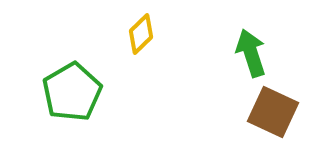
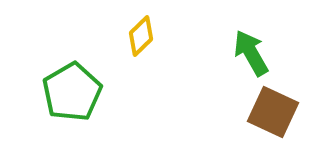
yellow diamond: moved 2 px down
green arrow: rotated 12 degrees counterclockwise
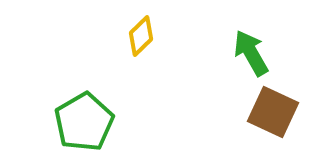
green pentagon: moved 12 px right, 30 px down
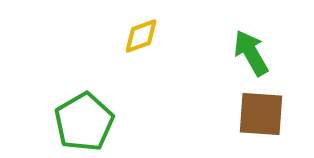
yellow diamond: rotated 24 degrees clockwise
brown square: moved 12 px left, 2 px down; rotated 21 degrees counterclockwise
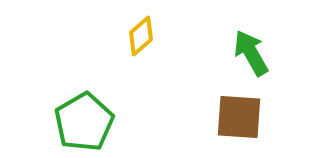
yellow diamond: rotated 21 degrees counterclockwise
brown square: moved 22 px left, 3 px down
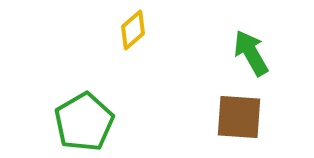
yellow diamond: moved 8 px left, 6 px up
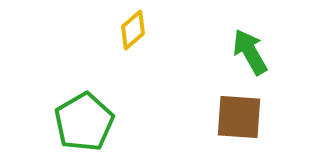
green arrow: moved 1 px left, 1 px up
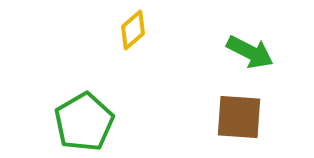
green arrow: rotated 147 degrees clockwise
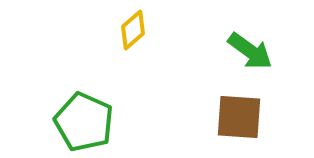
green arrow: moved 1 px up; rotated 9 degrees clockwise
green pentagon: rotated 18 degrees counterclockwise
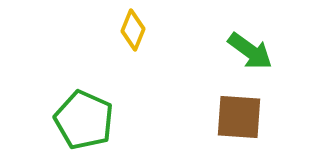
yellow diamond: rotated 27 degrees counterclockwise
green pentagon: moved 2 px up
